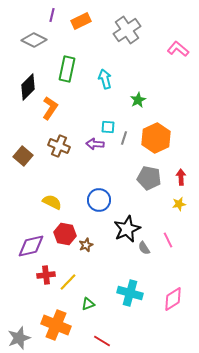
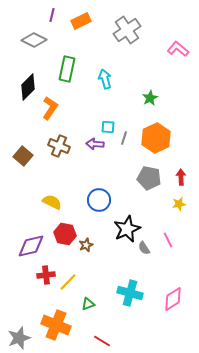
green star: moved 12 px right, 2 px up
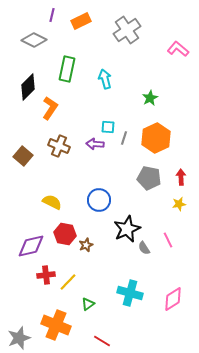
green triangle: rotated 16 degrees counterclockwise
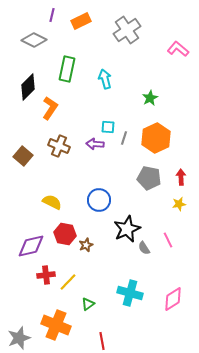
red line: rotated 48 degrees clockwise
